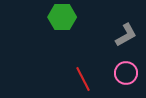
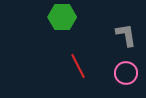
gray L-shape: rotated 70 degrees counterclockwise
red line: moved 5 px left, 13 px up
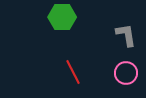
red line: moved 5 px left, 6 px down
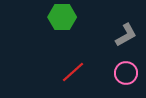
gray L-shape: rotated 70 degrees clockwise
red line: rotated 75 degrees clockwise
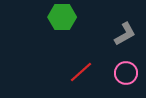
gray L-shape: moved 1 px left, 1 px up
red line: moved 8 px right
